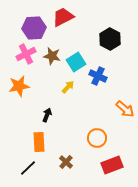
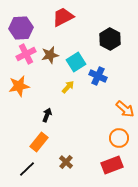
purple hexagon: moved 13 px left
brown star: moved 2 px left, 1 px up; rotated 24 degrees counterclockwise
orange circle: moved 22 px right
orange rectangle: rotated 42 degrees clockwise
black line: moved 1 px left, 1 px down
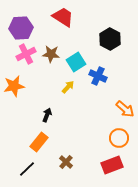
red trapezoid: rotated 60 degrees clockwise
brown star: moved 1 px right, 1 px up; rotated 18 degrees clockwise
orange star: moved 5 px left
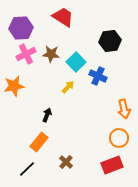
black hexagon: moved 2 px down; rotated 25 degrees clockwise
cyan square: rotated 12 degrees counterclockwise
orange arrow: moved 1 px left; rotated 36 degrees clockwise
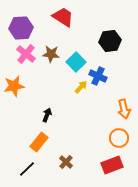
pink cross: rotated 24 degrees counterclockwise
yellow arrow: moved 13 px right
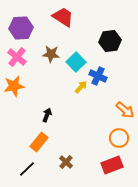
pink cross: moved 9 px left, 3 px down
orange arrow: moved 1 px right, 1 px down; rotated 36 degrees counterclockwise
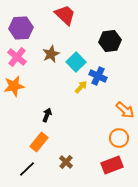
red trapezoid: moved 2 px right, 2 px up; rotated 10 degrees clockwise
brown star: rotated 30 degrees counterclockwise
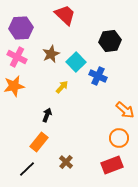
pink cross: rotated 12 degrees counterclockwise
yellow arrow: moved 19 px left
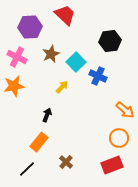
purple hexagon: moved 9 px right, 1 px up
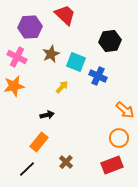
cyan square: rotated 24 degrees counterclockwise
black arrow: rotated 56 degrees clockwise
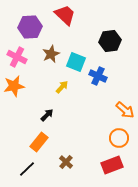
black arrow: rotated 32 degrees counterclockwise
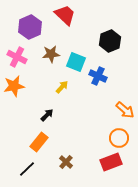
purple hexagon: rotated 20 degrees counterclockwise
black hexagon: rotated 15 degrees counterclockwise
brown star: rotated 18 degrees clockwise
red rectangle: moved 1 px left, 3 px up
